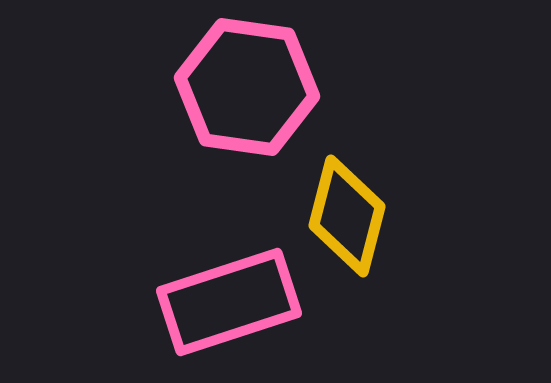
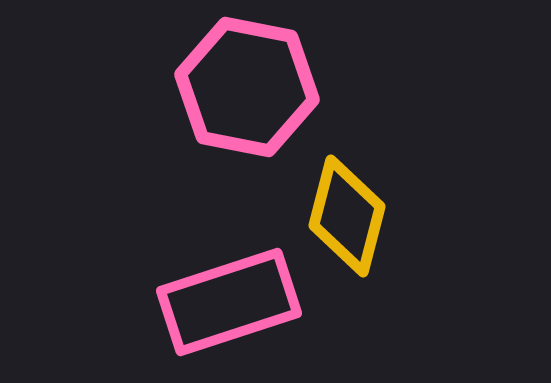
pink hexagon: rotated 3 degrees clockwise
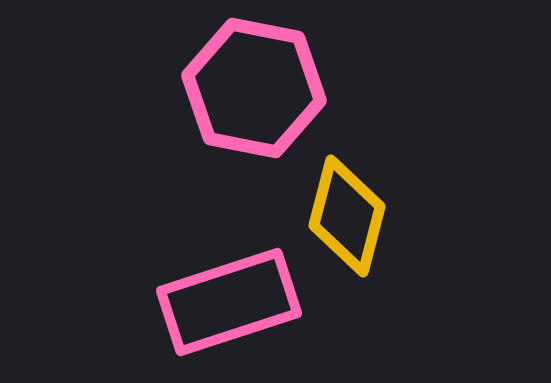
pink hexagon: moved 7 px right, 1 px down
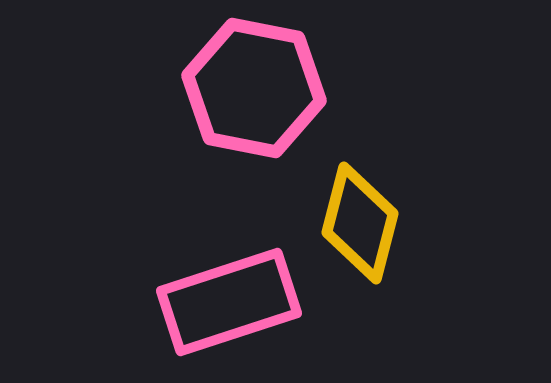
yellow diamond: moved 13 px right, 7 px down
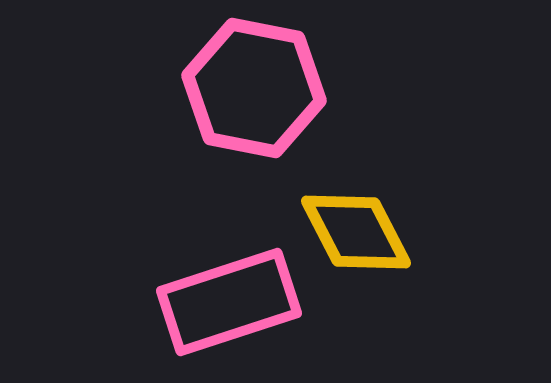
yellow diamond: moved 4 px left, 9 px down; rotated 42 degrees counterclockwise
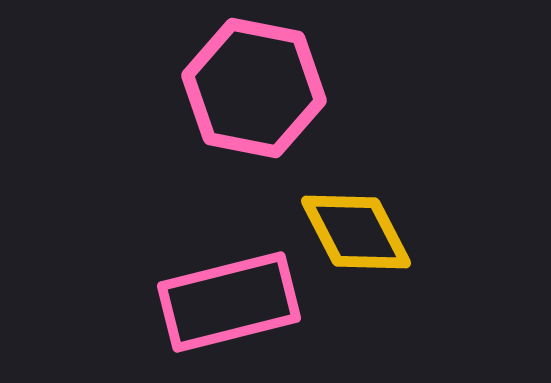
pink rectangle: rotated 4 degrees clockwise
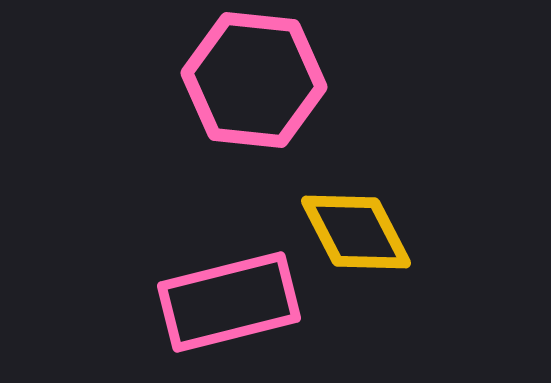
pink hexagon: moved 8 px up; rotated 5 degrees counterclockwise
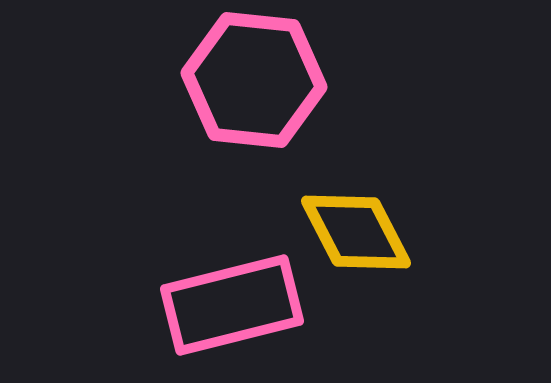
pink rectangle: moved 3 px right, 3 px down
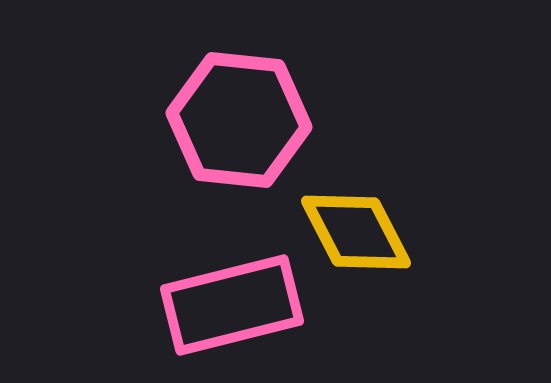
pink hexagon: moved 15 px left, 40 px down
